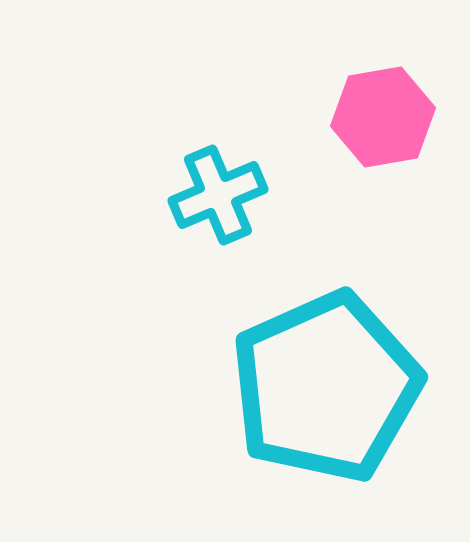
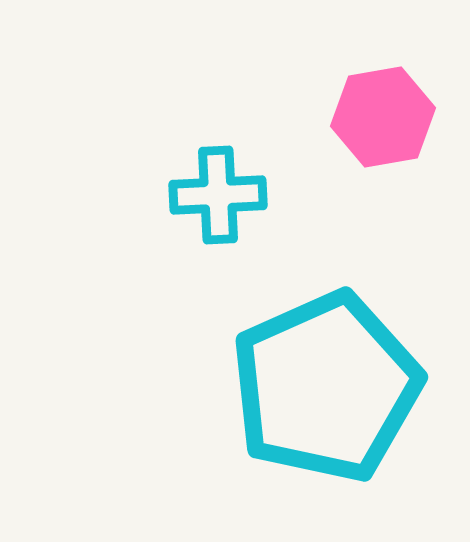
cyan cross: rotated 20 degrees clockwise
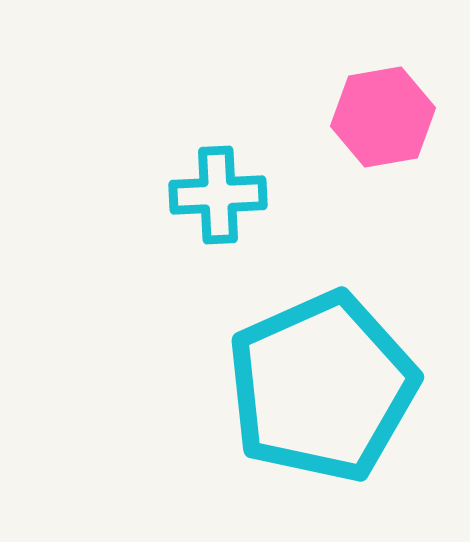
cyan pentagon: moved 4 px left
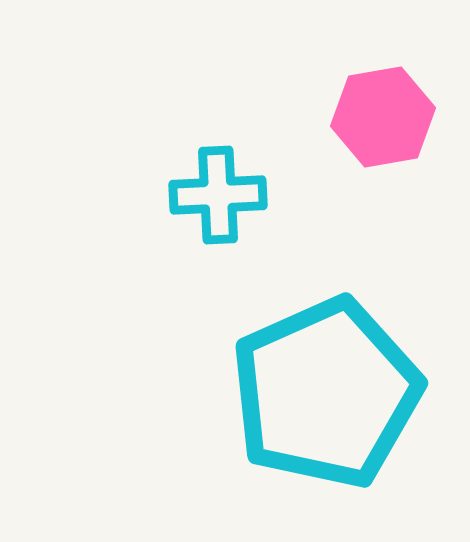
cyan pentagon: moved 4 px right, 6 px down
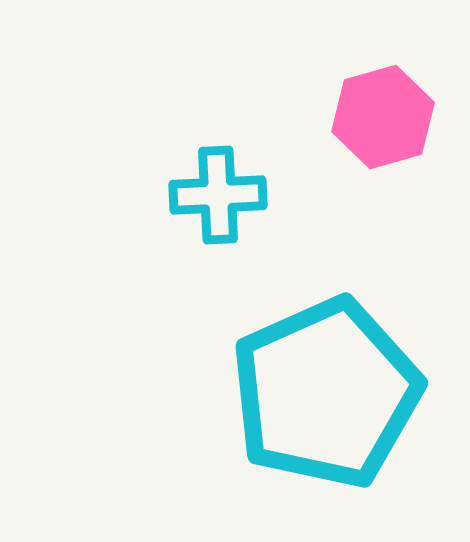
pink hexagon: rotated 6 degrees counterclockwise
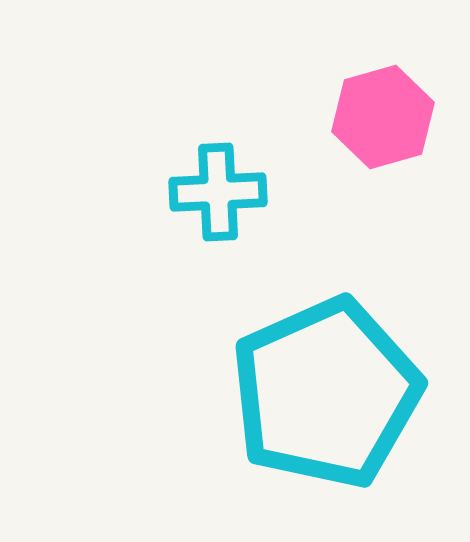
cyan cross: moved 3 px up
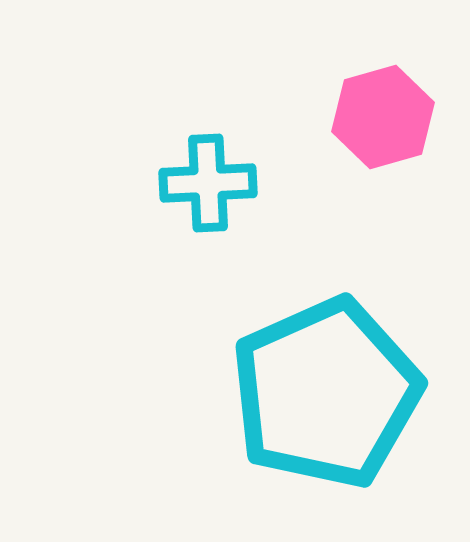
cyan cross: moved 10 px left, 9 px up
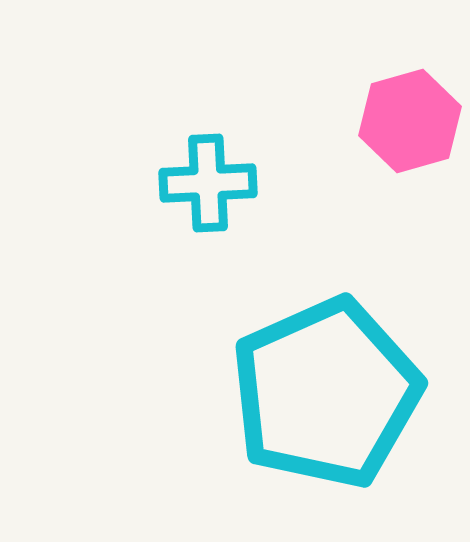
pink hexagon: moved 27 px right, 4 px down
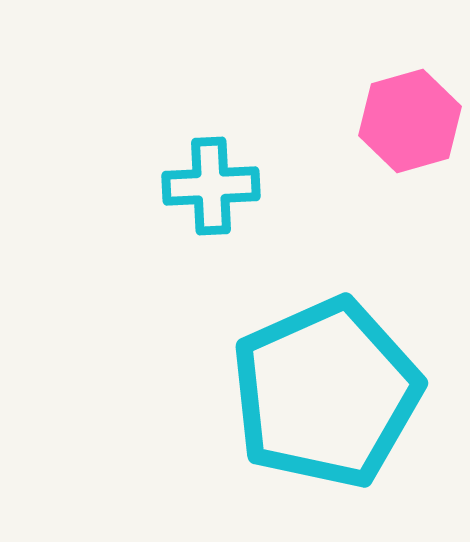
cyan cross: moved 3 px right, 3 px down
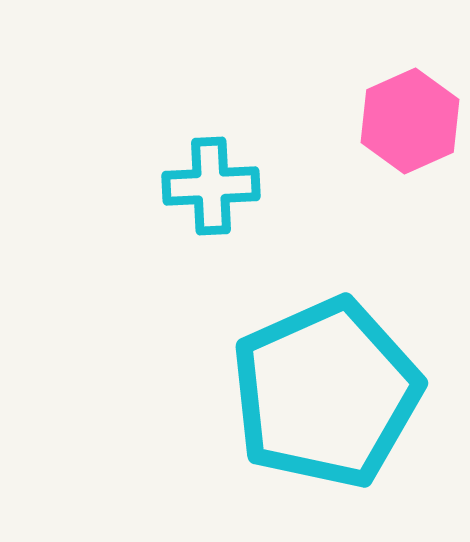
pink hexagon: rotated 8 degrees counterclockwise
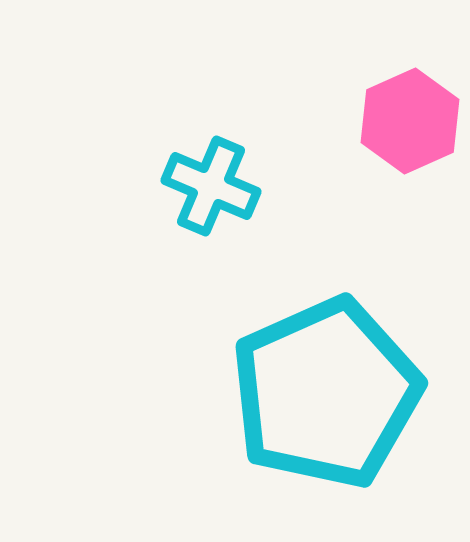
cyan cross: rotated 26 degrees clockwise
